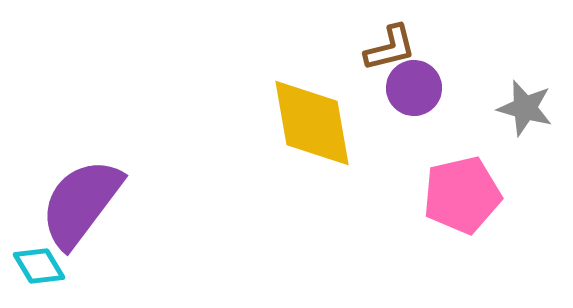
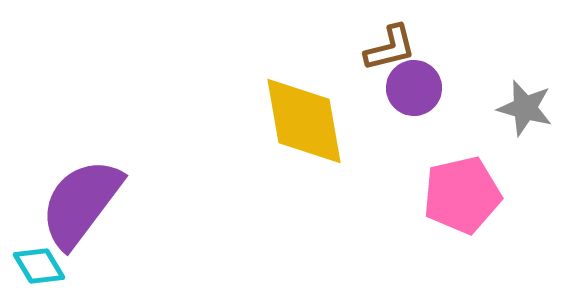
yellow diamond: moved 8 px left, 2 px up
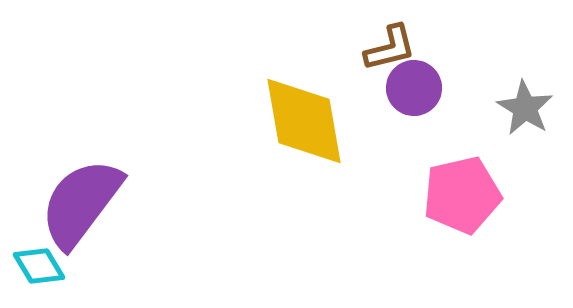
gray star: rotated 16 degrees clockwise
